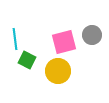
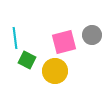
cyan line: moved 1 px up
yellow circle: moved 3 px left
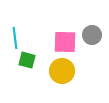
pink square: moved 1 px right; rotated 15 degrees clockwise
green square: rotated 12 degrees counterclockwise
yellow circle: moved 7 px right
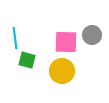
pink square: moved 1 px right
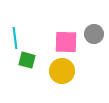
gray circle: moved 2 px right, 1 px up
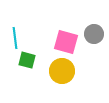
pink square: rotated 15 degrees clockwise
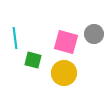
green square: moved 6 px right
yellow circle: moved 2 px right, 2 px down
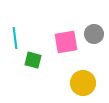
pink square: rotated 25 degrees counterclockwise
yellow circle: moved 19 px right, 10 px down
